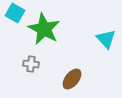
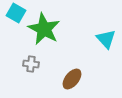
cyan square: moved 1 px right
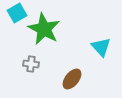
cyan square: moved 1 px right; rotated 30 degrees clockwise
cyan triangle: moved 5 px left, 8 px down
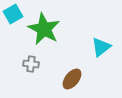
cyan square: moved 4 px left, 1 px down
cyan triangle: rotated 35 degrees clockwise
